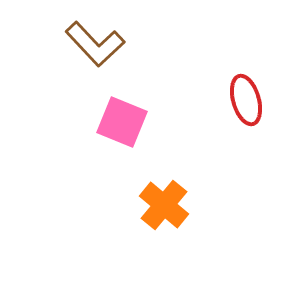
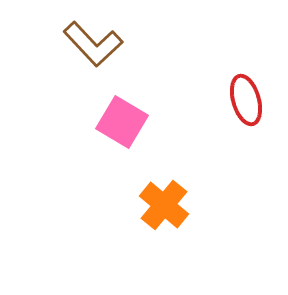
brown L-shape: moved 2 px left
pink square: rotated 9 degrees clockwise
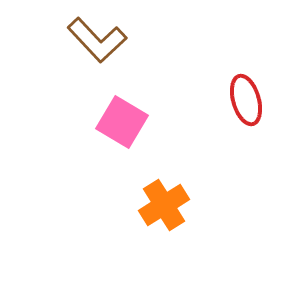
brown L-shape: moved 4 px right, 4 px up
orange cross: rotated 18 degrees clockwise
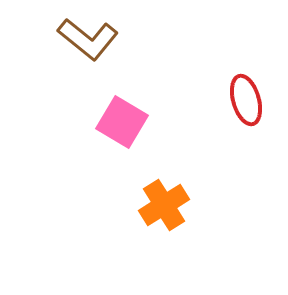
brown L-shape: moved 9 px left, 1 px up; rotated 8 degrees counterclockwise
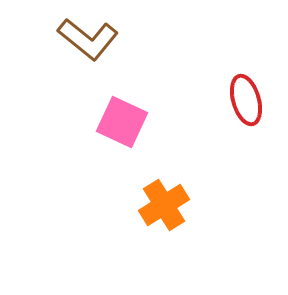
pink square: rotated 6 degrees counterclockwise
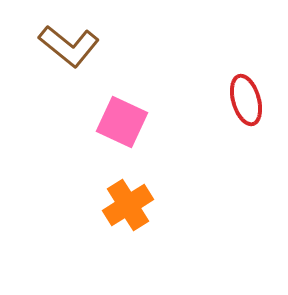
brown L-shape: moved 19 px left, 7 px down
orange cross: moved 36 px left
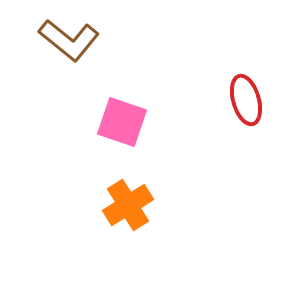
brown L-shape: moved 6 px up
pink square: rotated 6 degrees counterclockwise
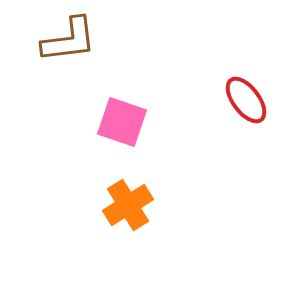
brown L-shape: rotated 46 degrees counterclockwise
red ellipse: rotated 21 degrees counterclockwise
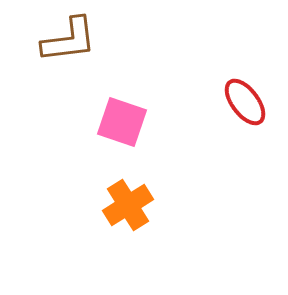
red ellipse: moved 1 px left, 2 px down
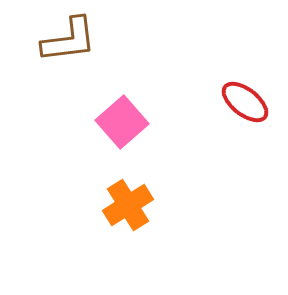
red ellipse: rotated 15 degrees counterclockwise
pink square: rotated 30 degrees clockwise
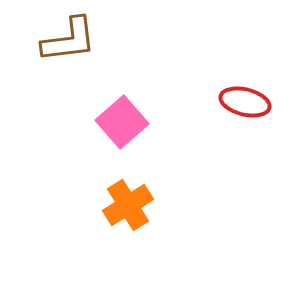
red ellipse: rotated 24 degrees counterclockwise
